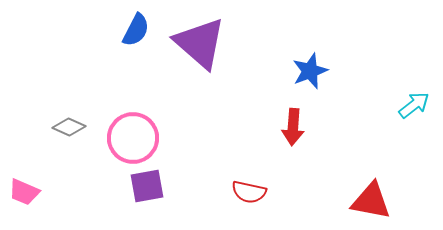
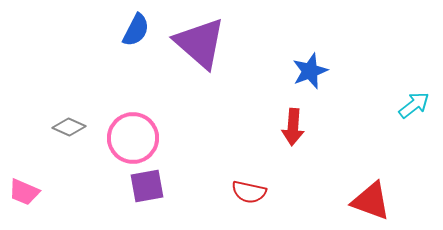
red triangle: rotated 9 degrees clockwise
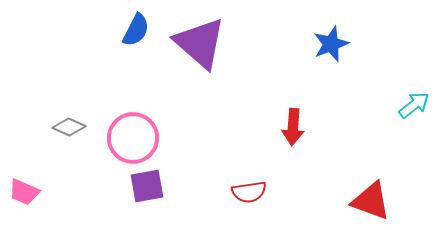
blue star: moved 21 px right, 27 px up
red semicircle: rotated 20 degrees counterclockwise
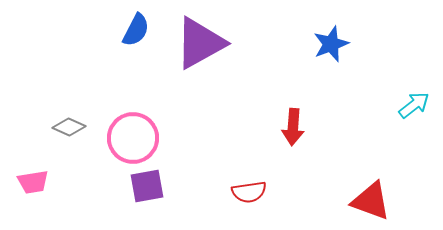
purple triangle: rotated 50 degrees clockwise
pink trapezoid: moved 9 px right, 10 px up; rotated 32 degrees counterclockwise
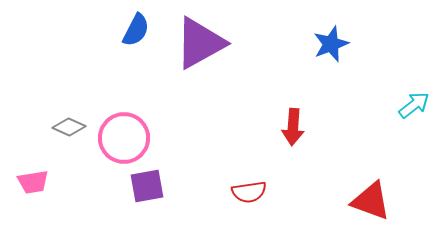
pink circle: moved 9 px left
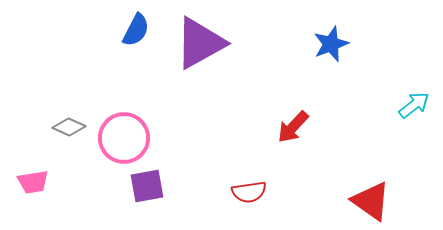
red arrow: rotated 39 degrees clockwise
red triangle: rotated 15 degrees clockwise
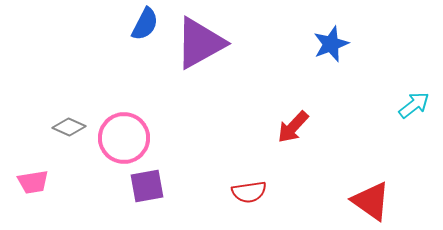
blue semicircle: moved 9 px right, 6 px up
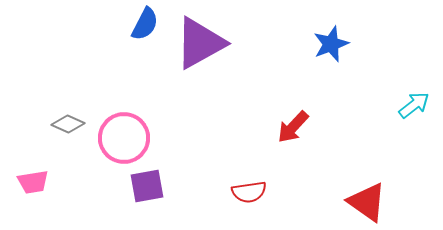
gray diamond: moved 1 px left, 3 px up
red triangle: moved 4 px left, 1 px down
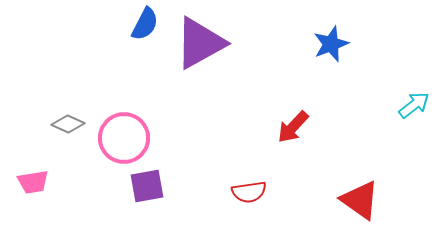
red triangle: moved 7 px left, 2 px up
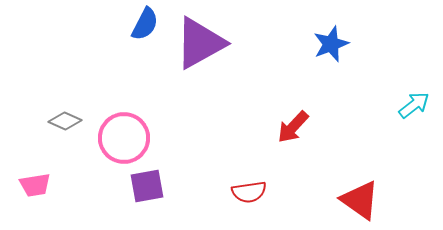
gray diamond: moved 3 px left, 3 px up
pink trapezoid: moved 2 px right, 3 px down
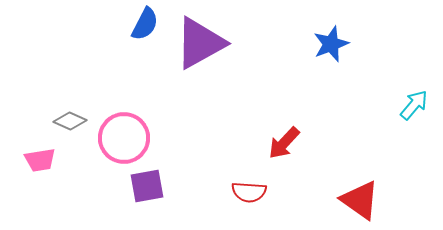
cyan arrow: rotated 12 degrees counterclockwise
gray diamond: moved 5 px right
red arrow: moved 9 px left, 16 px down
pink trapezoid: moved 5 px right, 25 px up
red semicircle: rotated 12 degrees clockwise
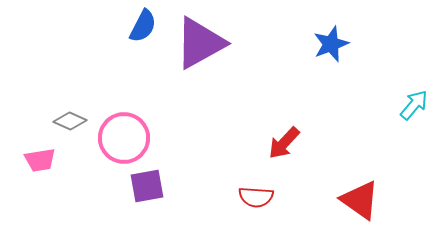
blue semicircle: moved 2 px left, 2 px down
red semicircle: moved 7 px right, 5 px down
